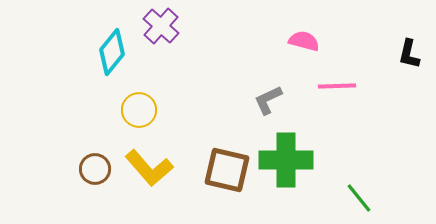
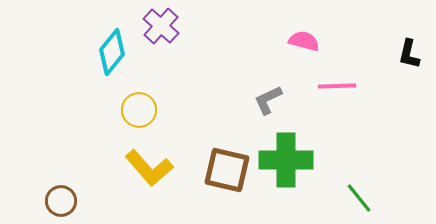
brown circle: moved 34 px left, 32 px down
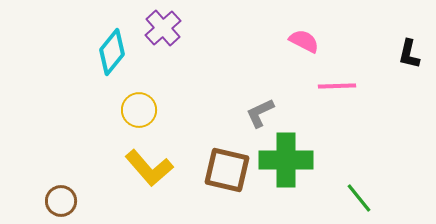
purple cross: moved 2 px right, 2 px down; rotated 6 degrees clockwise
pink semicircle: rotated 12 degrees clockwise
gray L-shape: moved 8 px left, 13 px down
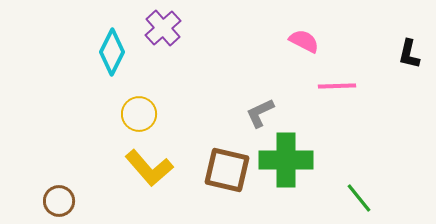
cyan diamond: rotated 12 degrees counterclockwise
yellow circle: moved 4 px down
brown circle: moved 2 px left
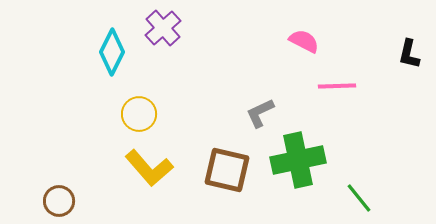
green cross: moved 12 px right; rotated 12 degrees counterclockwise
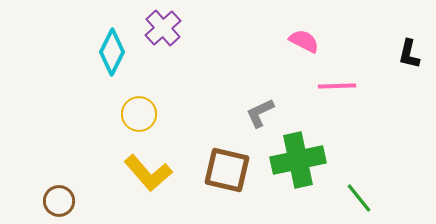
yellow L-shape: moved 1 px left, 5 px down
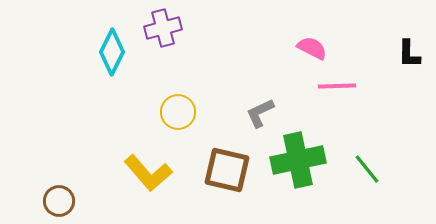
purple cross: rotated 27 degrees clockwise
pink semicircle: moved 8 px right, 7 px down
black L-shape: rotated 12 degrees counterclockwise
yellow circle: moved 39 px right, 2 px up
green line: moved 8 px right, 29 px up
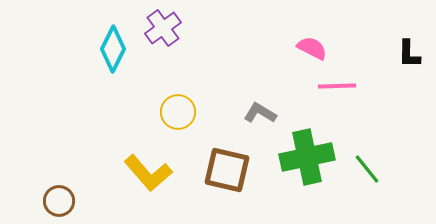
purple cross: rotated 21 degrees counterclockwise
cyan diamond: moved 1 px right, 3 px up
gray L-shape: rotated 56 degrees clockwise
green cross: moved 9 px right, 3 px up
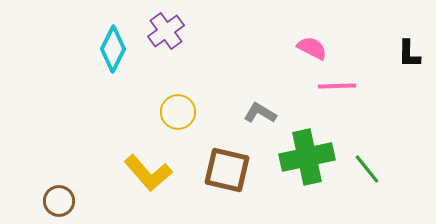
purple cross: moved 3 px right, 3 px down
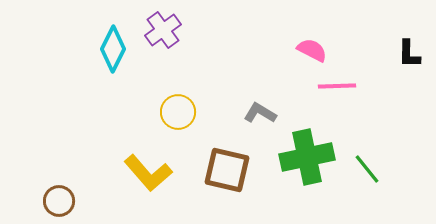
purple cross: moved 3 px left, 1 px up
pink semicircle: moved 2 px down
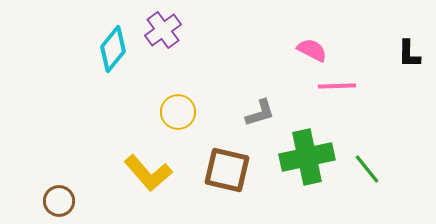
cyan diamond: rotated 12 degrees clockwise
gray L-shape: rotated 132 degrees clockwise
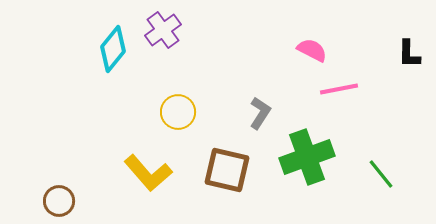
pink line: moved 2 px right, 3 px down; rotated 9 degrees counterclockwise
gray L-shape: rotated 40 degrees counterclockwise
green cross: rotated 8 degrees counterclockwise
green line: moved 14 px right, 5 px down
